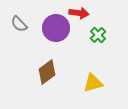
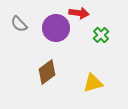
green cross: moved 3 px right
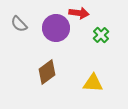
yellow triangle: rotated 20 degrees clockwise
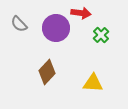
red arrow: moved 2 px right
brown diamond: rotated 10 degrees counterclockwise
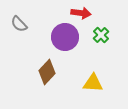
purple circle: moved 9 px right, 9 px down
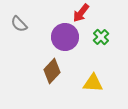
red arrow: rotated 120 degrees clockwise
green cross: moved 2 px down
brown diamond: moved 5 px right, 1 px up
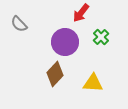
purple circle: moved 5 px down
brown diamond: moved 3 px right, 3 px down
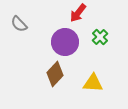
red arrow: moved 3 px left
green cross: moved 1 px left
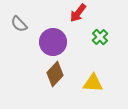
purple circle: moved 12 px left
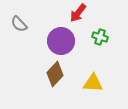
green cross: rotated 28 degrees counterclockwise
purple circle: moved 8 px right, 1 px up
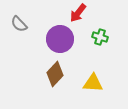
purple circle: moved 1 px left, 2 px up
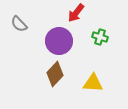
red arrow: moved 2 px left
purple circle: moved 1 px left, 2 px down
